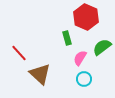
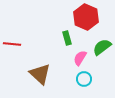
red line: moved 7 px left, 9 px up; rotated 42 degrees counterclockwise
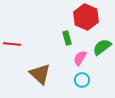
cyan circle: moved 2 px left, 1 px down
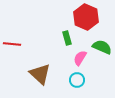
green semicircle: rotated 60 degrees clockwise
cyan circle: moved 5 px left
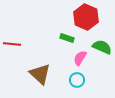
green rectangle: rotated 56 degrees counterclockwise
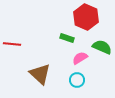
pink semicircle: rotated 28 degrees clockwise
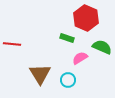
red hexagon: moved 1 px down
brown triangle: rotated 15 degrees clockwise
cyan circle: moved 9 px left
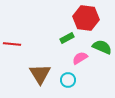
red hexagon: rotated 15 degrees counterclockwise
green rectangle: rotated 48 degrees counterclockwise
